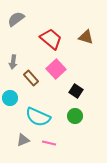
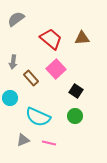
brown triangle: moved 4 px left, 1 px down; rotated 21 degrees counterclockwise
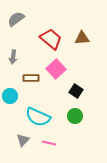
gray arrow: moved 5 px up
brown rectangle: rotated 49 degrees counterclockwise
cyan circle: moved 2 px up
gray triangle: rotated 24 degrees counterclockwise
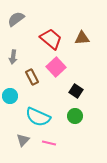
pink square: moved 2 px up
brown rectangle: moved 1 px right, 1 px up; rotated 63 degrees clockwise
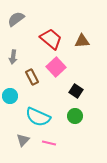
brown triangle: moved 3 px down
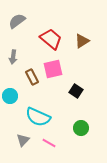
gray semicircle: moved 1 px right, 2 px down
brown triangle: rotated 28 degrees counterclockwise
pink square: moved 3 px left, 2 px down; rotated 30 degrees clockwise
green circle: moved 6 px right, 12 px down
pink line: rotated 16 degrees clockwise
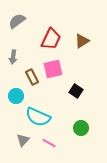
red trapezoid: rotated 75 degrees clockwise
cyan circle: moved 6 px right
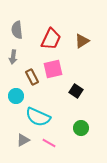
gray semicircle: moved 9 px down; rotated 60 degrees counterclockwise
gray triangle: rotated 16 degrees clockwise
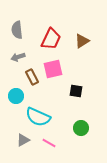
gray arrow: moved 5 px right; rotated 64 degrees clockwise
black square: rotated 24 degrees counterclockwise
